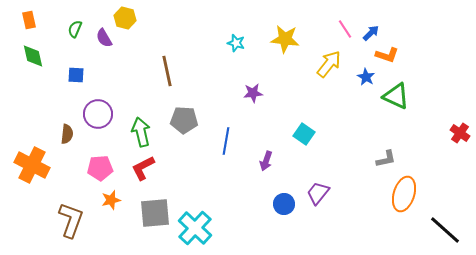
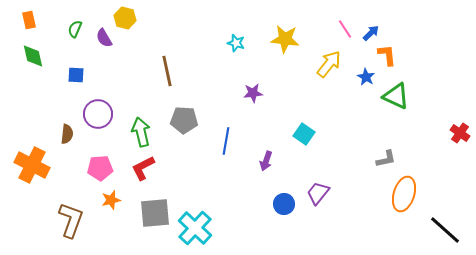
orange L-shape: rotated 115 degrees counterclockwise
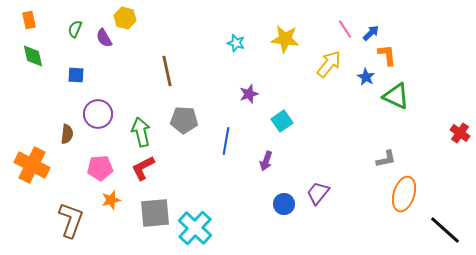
purple star: moved 4 px left, 1 px down; rotated 12 degrees counterclockwise
cyan square: moved 22 px left, 13 px up; rotated 20 degrees clockwise
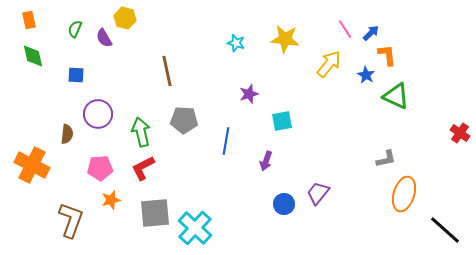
blue star: moved 2 px up
cyan square: rotated 25 degrees clockwise
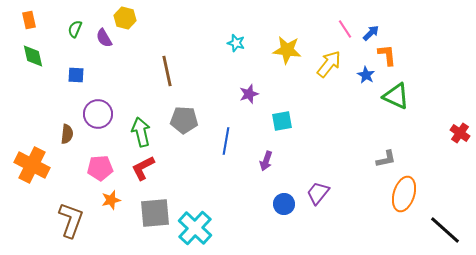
yellow star: moved 2 px right, 11 px down
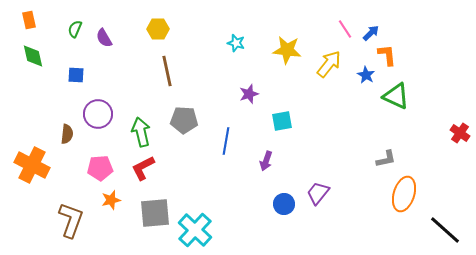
yellow hexagon: moved 33 px right, 11 px down; rotated 15 degrees counterclockwise
cyan cross: moved 2 px down
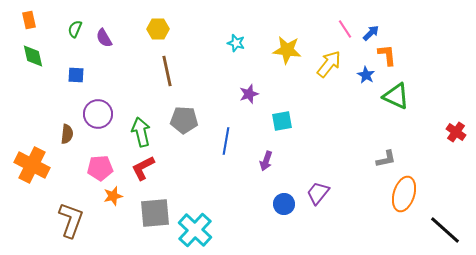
red cross: moved 4 px left, 1 px up
orange star: moved 2 px right, 4 px up
